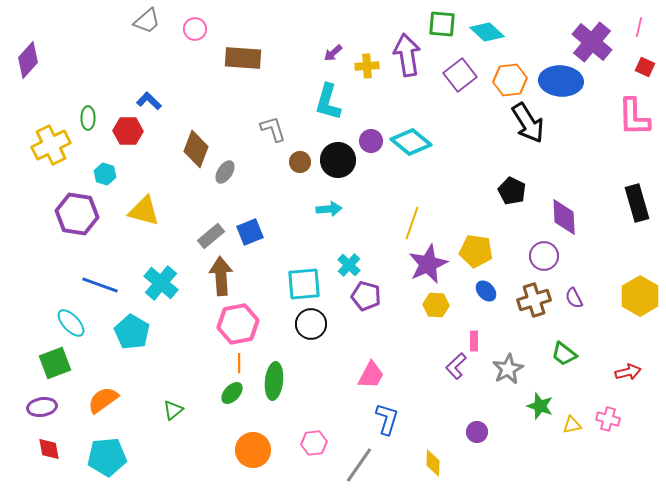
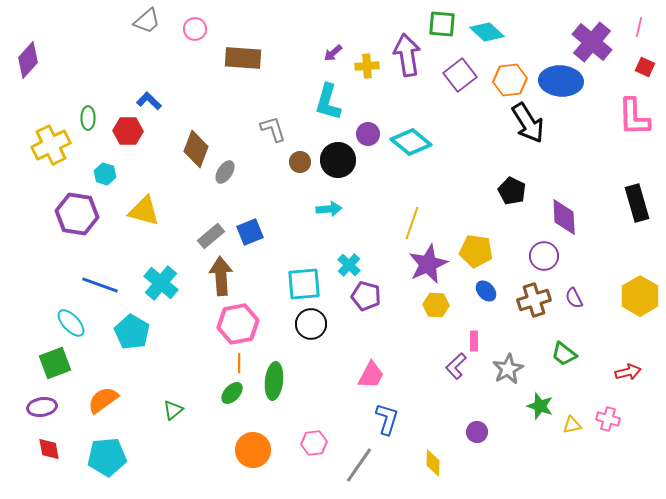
purple circle at (371, 141): moved 3 px left, 7 px up
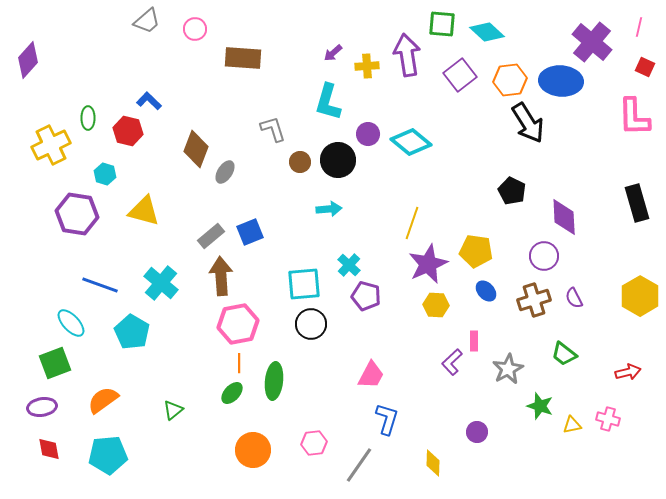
red hexagon at (128, 131): rotated 12 degrees clockwise
purple L-shape at (456, 366): moved 4 px left, 4 px up
cyan pentagon at (107, 457): moved 1 px right, 2 px up
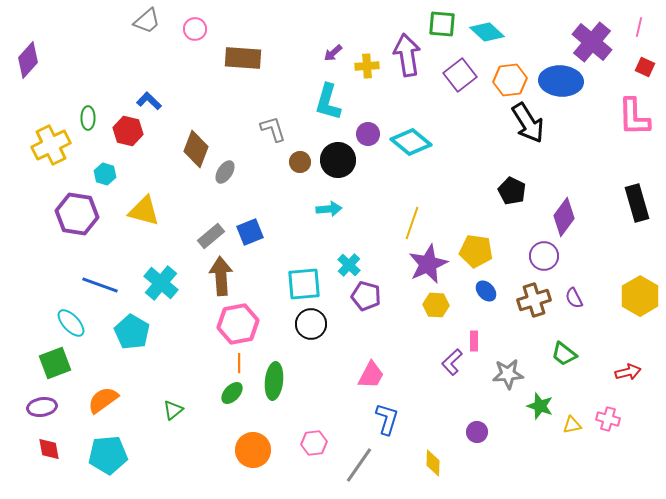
purple diamond at (564, 217): rotated 39 degrees clockwise
gray star at (508, 369): moved 5 px down; rotated 24 degrees clockwise
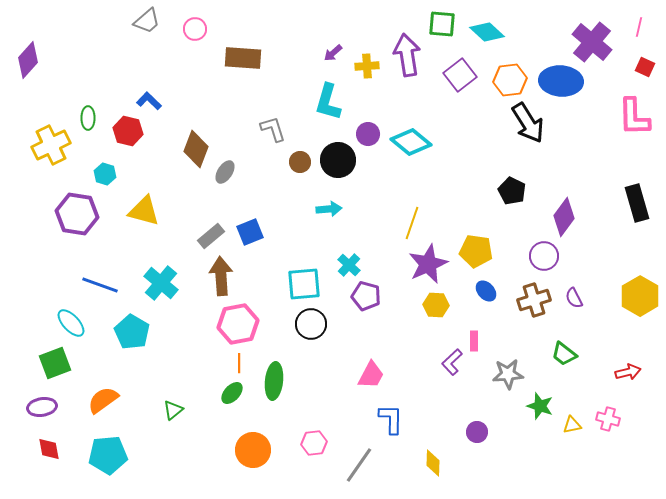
blue L-shape at (387, 419): moved 4 px right; rotated 16 degrees counterclockwise
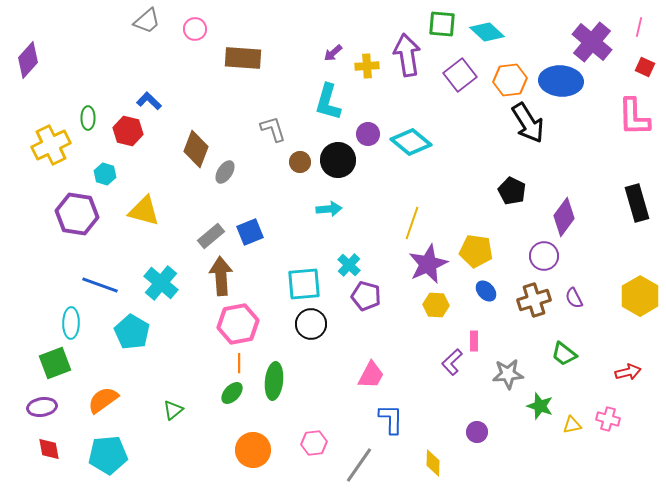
cyan ellipse at (71, 323): rotated 44 degrees clockwise
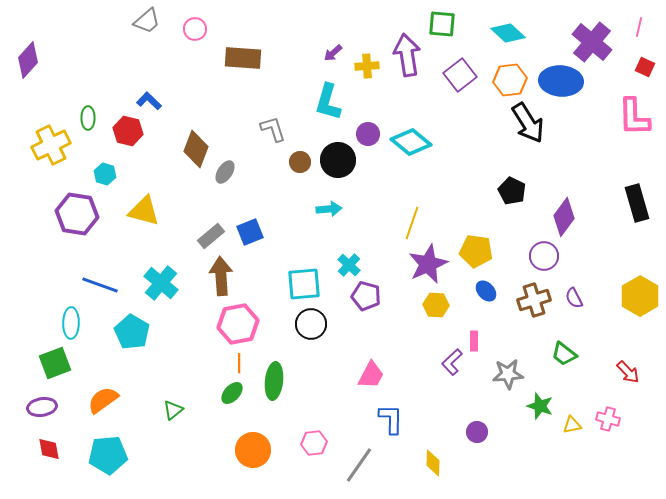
cyan diamond at (487, 32): moved 21 px right, 1 px down
red arrow at (628, 372): rotated 60 degrees clockwise
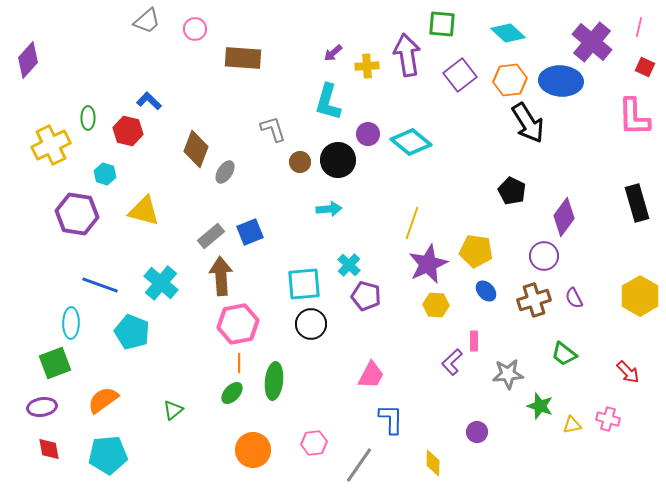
cyan pentagon at (132, 332): rotated 8 degrees counterclockwise
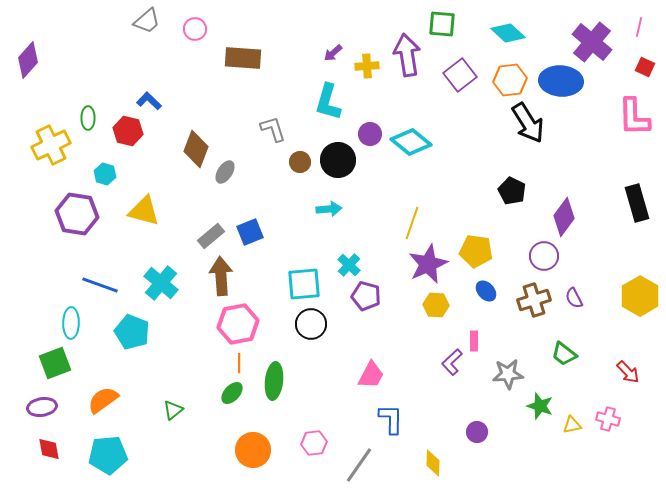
purple circle at (368, 134): moved 2 px right
